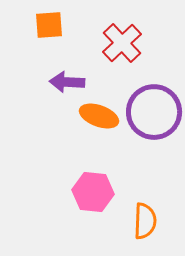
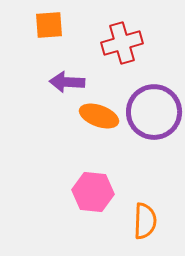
red cross: rotated 27 degrees clockwise
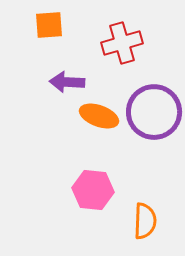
pink hexagon: moved 2 px up
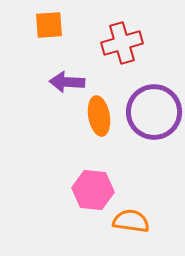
orange ellipse: rotated 60 degrees clockwise
orange semicircle: moved 14 px left; rotated 84 degrees counterclockwise
